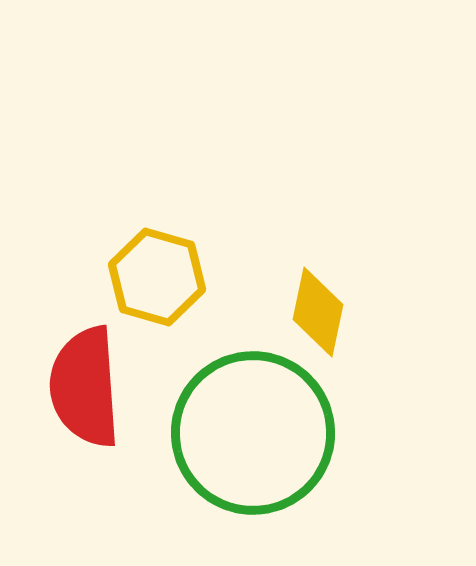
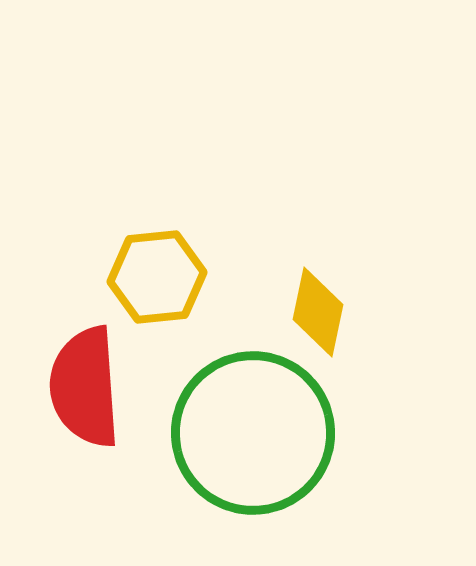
yellow hexagon: rotated 22 degrees counterclockwise
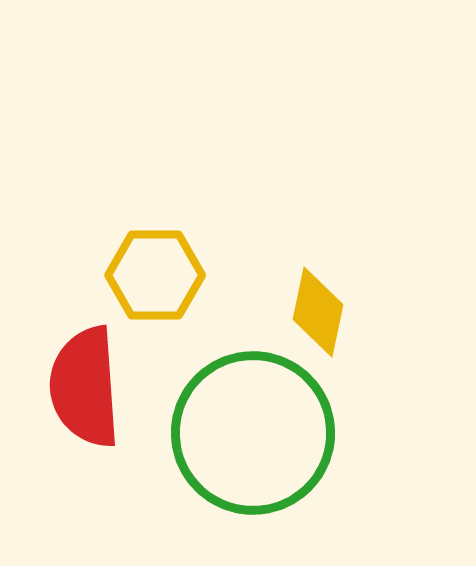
yellow hexagon: moved 2 px left, 2 px up; rotated 6 degrees clockwise
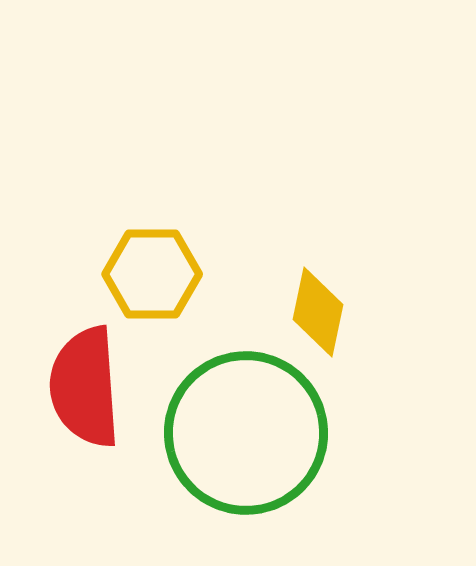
yellow hexagon: moved 3 px left, 1 px up
green circle: moved 7 px left
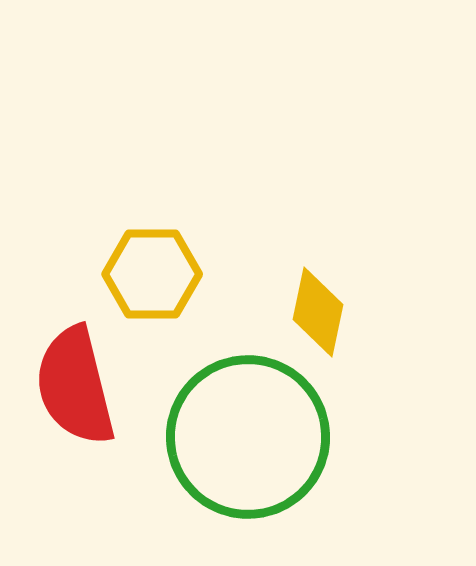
red semicircle: moved 10 px left, 1 px up; rotated 10 degrees counterclockwise
green circle: moved 2 px right, 4 px down
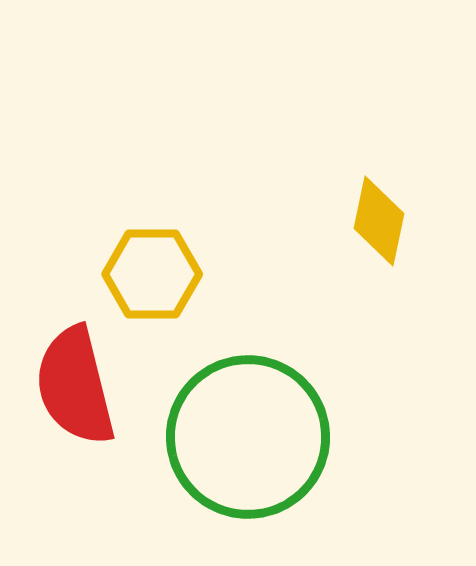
yellow diamond: moved 61 px right, 91 px up
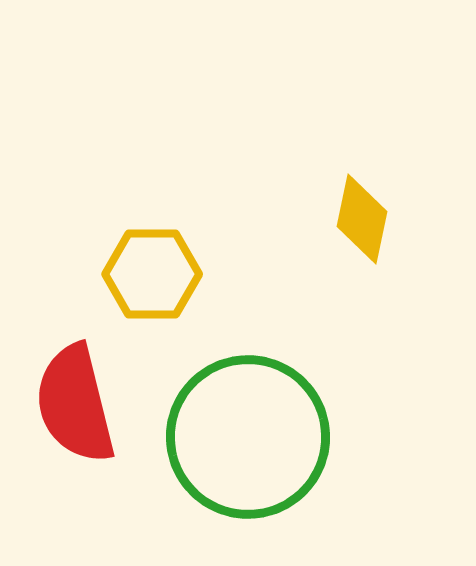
yellow diamond: moved 17 px left, 2 px up
red semicircle: moved 18 px down
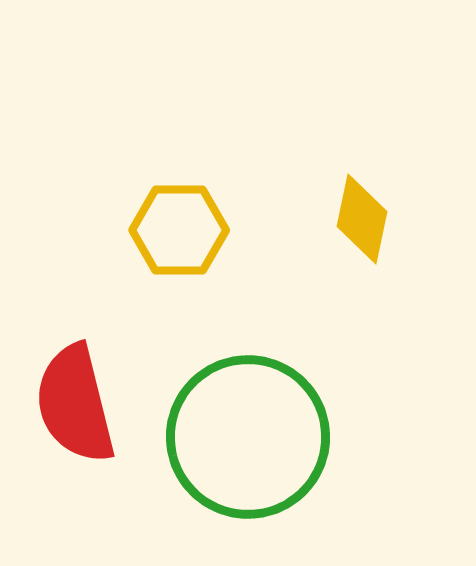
yellow hexagon: moved 27 px right, 44 px up
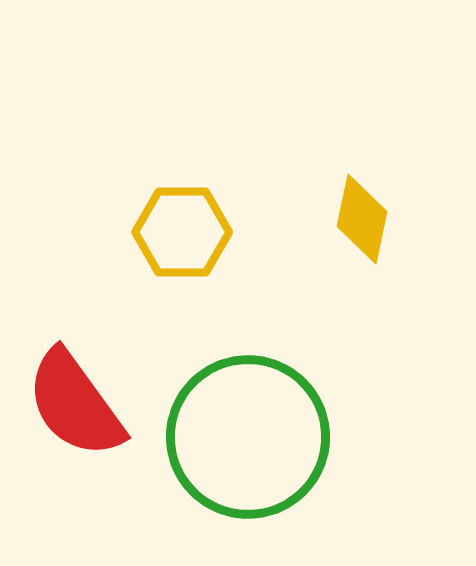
yellow hexagon: moved 3 px right, 2 px down
red semicircle: rotated 22 degrees counterclockwise
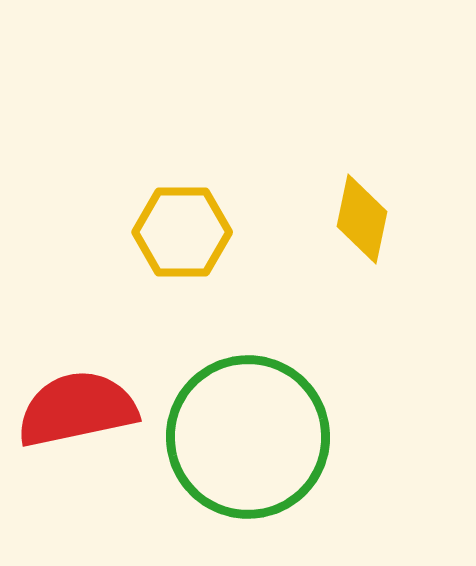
red semicircle: moved 2 px right, 5 px down; rotated 114 degrees clockwise
